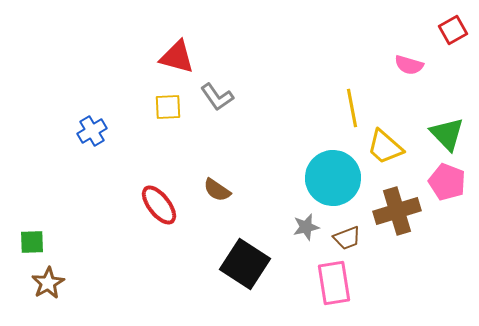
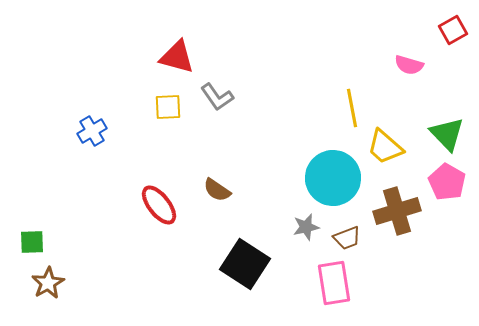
pink pentagon: rotated 9 degrees clockwise
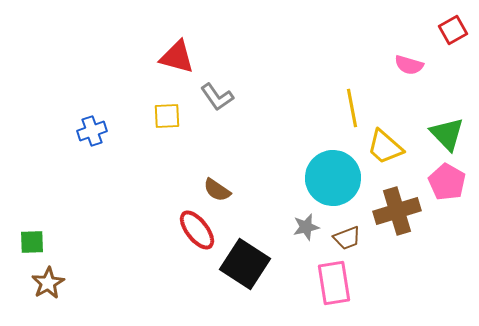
yellow square: moved 1 px left, 9 px down
blue cross: rotated 12 degrees clockwise
red ellipse: moved 38 px right, 25 px down
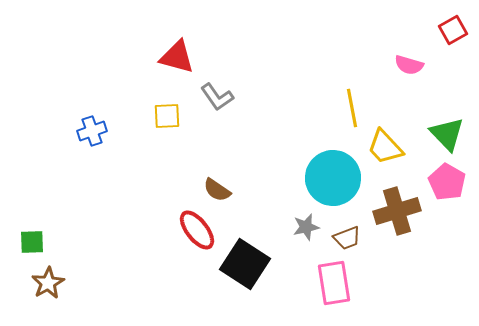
yellow trapezoid: rotated 6 degrees clockwise
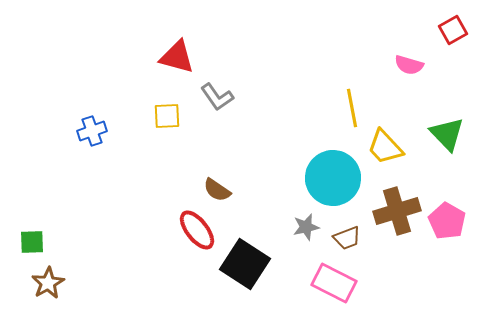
pink pentagon: moved 39 px down
pink rectangle: rotated 54 degrees counterclockwise
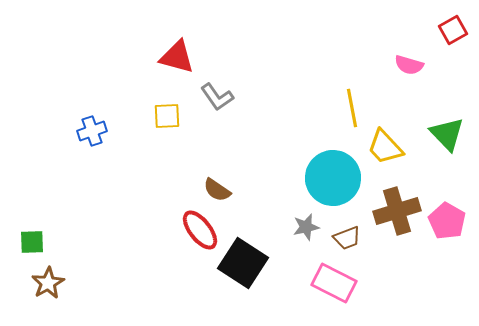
red ellipse: moved 3 px right
black square: moved 2 px left, 1 px up
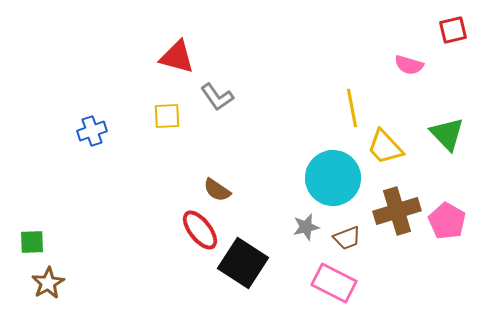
red square: rotated 16 degrees clockwise
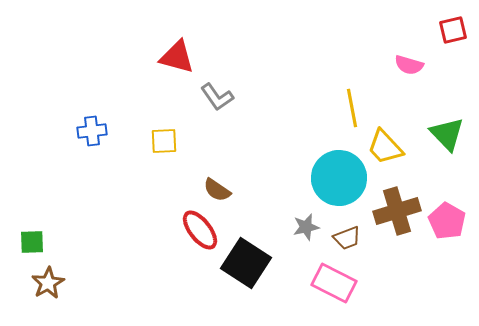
yellow square: moved 3 px left, 25 px down
blue cross: rotated 12 degrees clockwise
cyan circle: moved 6 px right
black square: moved 3 px right
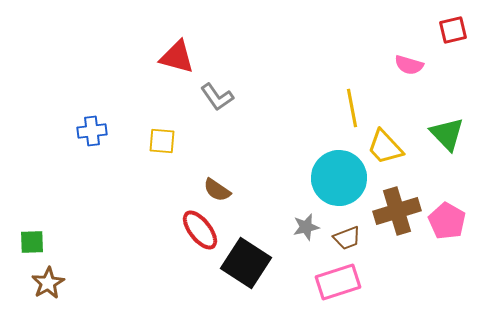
yellow square: moved 2 px left; rotated 8 degrees clockwise
pink rectangle: moved 4 px right, 1 px up; rotated 45 degrees counterclockwise
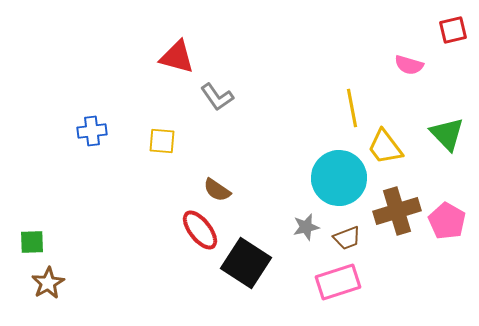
yellow trapezoid: rotated 6 degrees clockwise
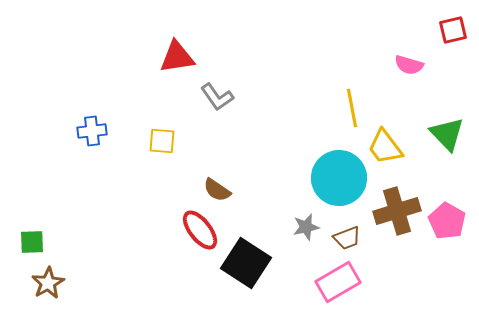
red triangle: rotated 24 degrees counterclockwise
pink rectangle: rotated 12 degrees counterclockwise
